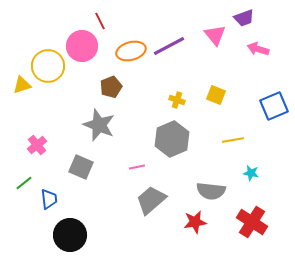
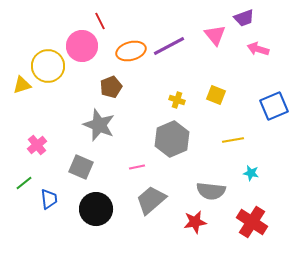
black circle: moved 26 px right, 26 px up
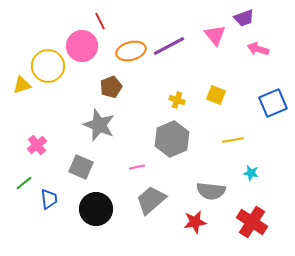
blue square: moved 1 px left, 3 px up
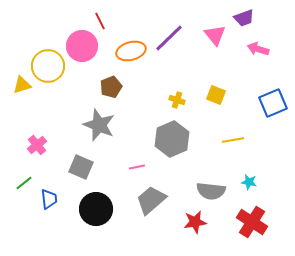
purple line: moved 8 px up; rotated 16 degrees counterclockwise
cyan star: moved 2 px left, 9 px down
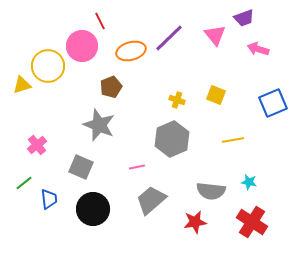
black circle: moved 3 px left
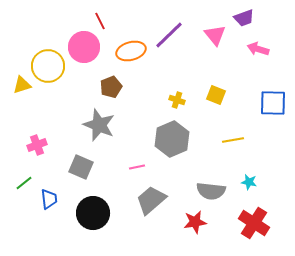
purple line: moved 3 px up
pink circle: moved 2 px right, 1 px down
blue square: rotated 24 degrees clockwise
pink cross: rotated 18 degrees clockwise
black circle: moved 4 px down
red cross: moved 2 px right, 1 px down
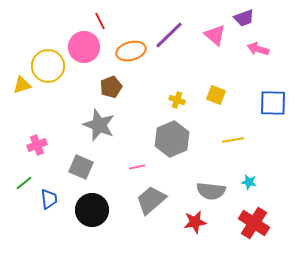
pink triangle: rotated 10 degrees counterclockwise
black circle: moved 1 px left, 3 px up
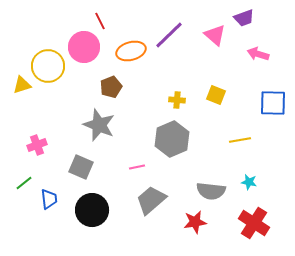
pink arrow: moved 5 px down
yellow cross: rotated 14 degrees counterclockwise
yellow line: moved 7 px right
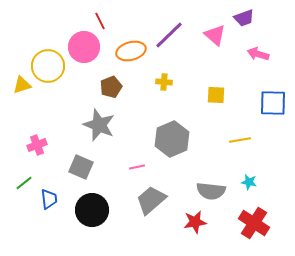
yellow square: rotated 18 degrees counterclockwise
yellow cross: moved 13 px left, 18 px up
